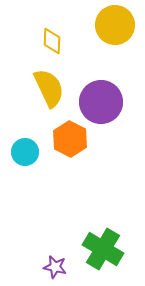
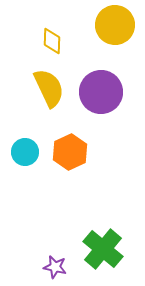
purple circle: moved 10 px up
orange hexagon: moved 13 px down; rotated 8 degrees clockwise
green cross: rotated 9 degrees clockwise
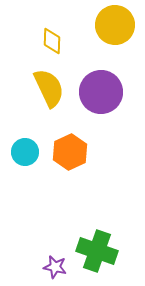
green cross: moved 6 px left, 2 px down; rotated 21 degrees counterclockwise
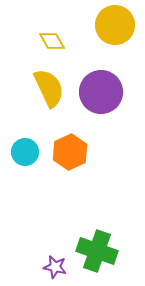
yellow diamond: rotated 32 degrees counterclockwise
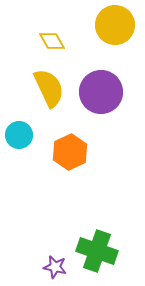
cyan circle: moved 6 px left, 17 px up
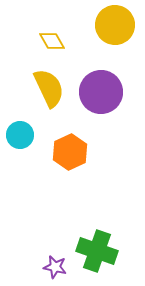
cyan circle: moved 1 px right
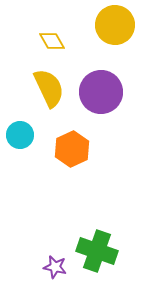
orange hexagon: moved 2 px right, 3 px up
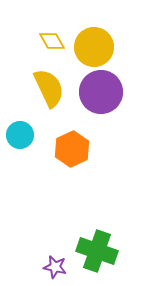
yellow circle: moved 21 px left, 22 px down
